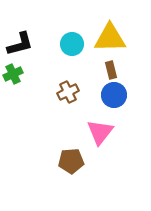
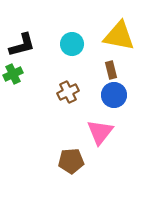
yellow triangle: moved 9 px right, 2 px up; rotated 12 degrees clockwise
black L-shape: moved 2 px right, 1 px down
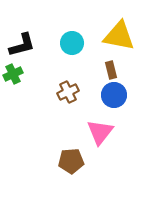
cyan circle: moved 1 px up
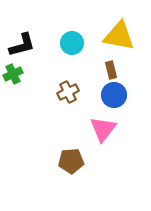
pink triangle: moved 3 px right, 3 px up
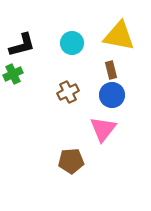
blue circle: moved 2 px left
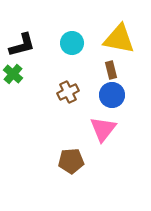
yellow triangle: moved 3 px down
green cross: rotated 24 degrees counterclockwise
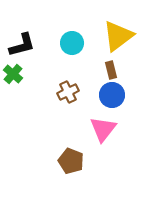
yellow triangle: moved 1 px left, 3 px up; rotated 48 degrees counterclockwise
brown pentagon: rotated 25 degrees clockwise
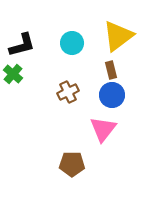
brown pentagon: moved 1 px right, 3 px down; rotated 20 degrees counterclockwise
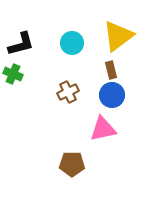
black L-shape: moved 1 px left, 1 px up
green cross: rotated 18 degrees counterclockwise
pink triangle: rotated 40 degrees clockwise
